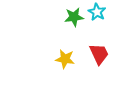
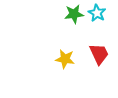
cyan star: moved 1 px down
green star: moved 3 px up
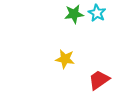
red trapezoid: moved 26 px down; rotated 100 degrees counterclockwise
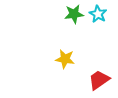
cyan star: moved 1 px right, 1 px down
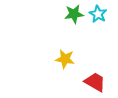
red trapezoid: moved 4 px left, 2 px down; rotated 65 degrees clockwise
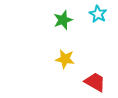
green star: moved 11 px left, 6 px down; rotated 12 degrees counterclockwise
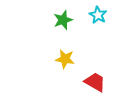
cyan star: moved 1 px down
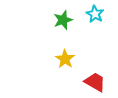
cyan star: moved 3 px left, 1 px up
yellow star: rotated 24 degrees clockwise
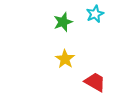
cyan star: rotated 18 degrees clockwise
green star: moved 2 px down
